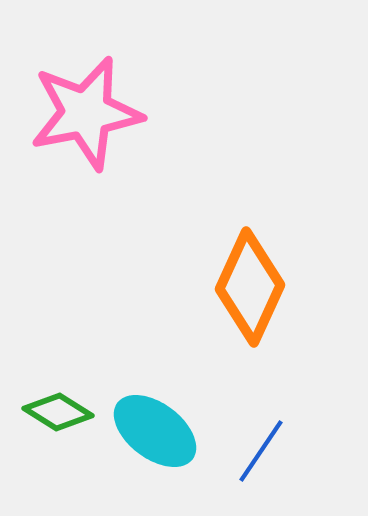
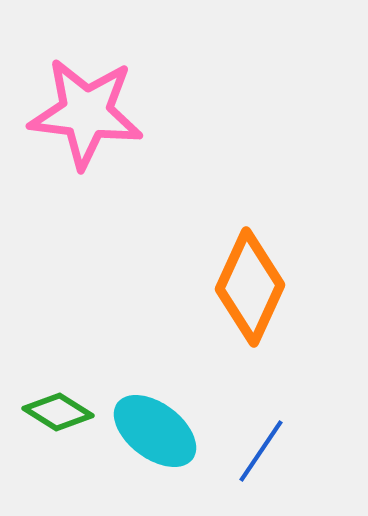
pink star: rotated 18 degrees clockwise
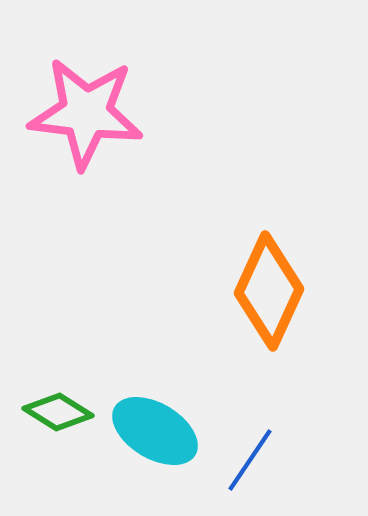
orange diamond: moved 19 px right, 4 px down
cyan ellipse: rotated 6 degrees counterclockwise
blue line: moved 11 px left, 9 px down
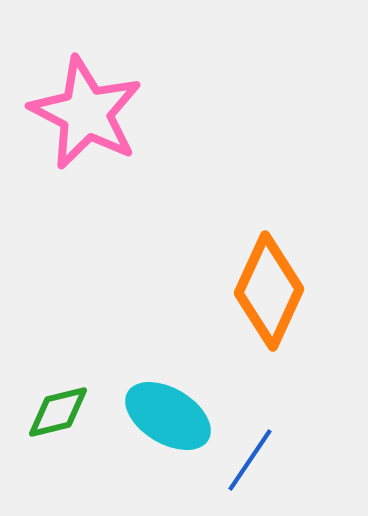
pink star: rotated 20 degrees clockwise
green diamond: rotated 46 degrees counterclockwise
cyan ellipse: moved 13 px right, 15 px up
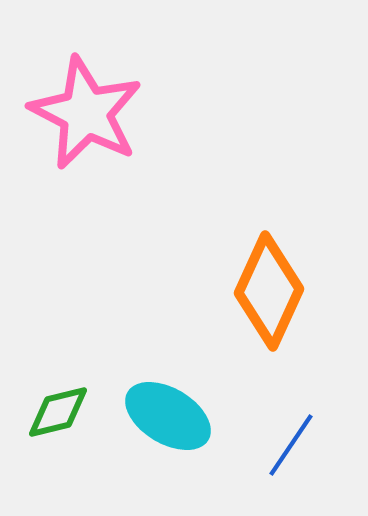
blue line: moved 41 px right, 15 px up
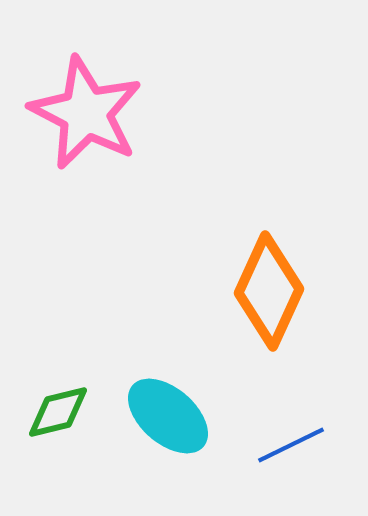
cyan ellipse: rotated 10 degrees clockwise
blue line: rotated 30 degrees clockwise
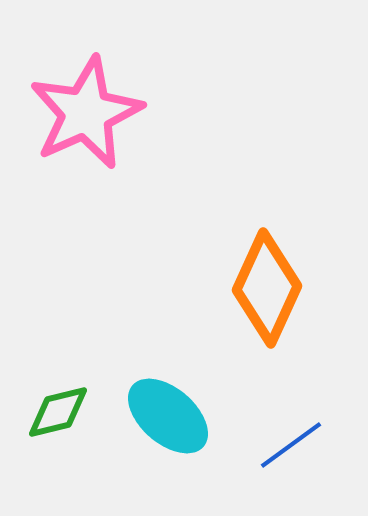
pink star: rotated 21 degrees clockwise
orange diamond: moved 2 px left, 3 px up
blue line: rotated 10 degrees counterclockwise
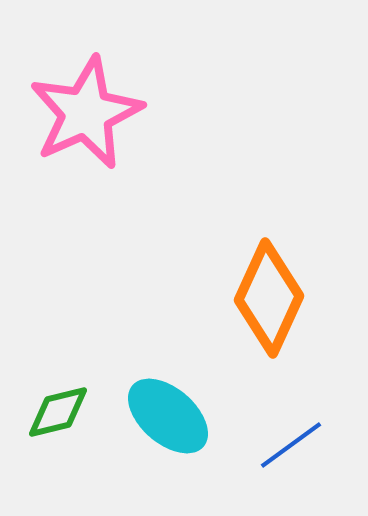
orange diamond: moved 2 px right, 10 px down
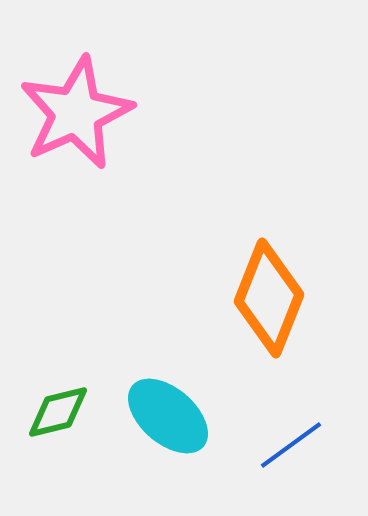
pink star: moved 10 px left
orange diamond: rotated 3 degrees counterclockwise
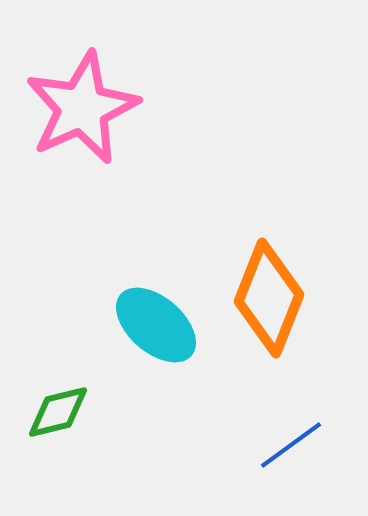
pink star: moved 6 px right, 5 px up
cyan ellipse: moved 12 px left, 91 px up
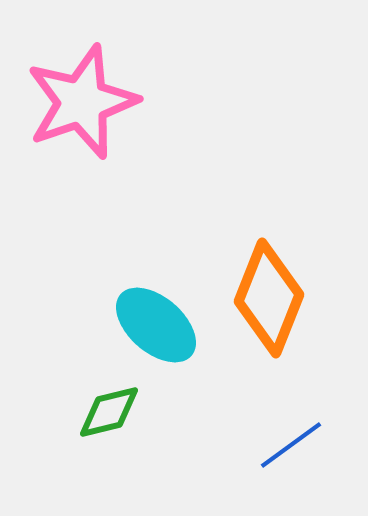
pink star: moved 6 px up; rotated 5 degrees clockwise
green diamond: moved 51 px right
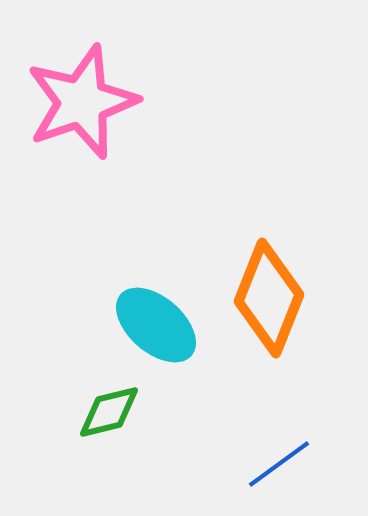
blue line: moved 12 px left, 19 px down
